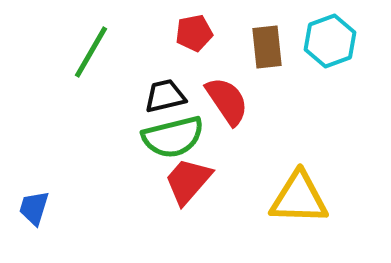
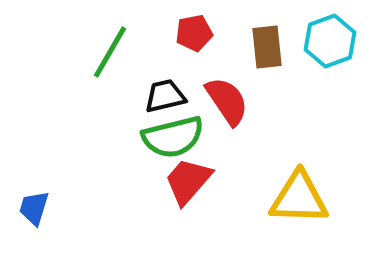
green line: moved 19 px right
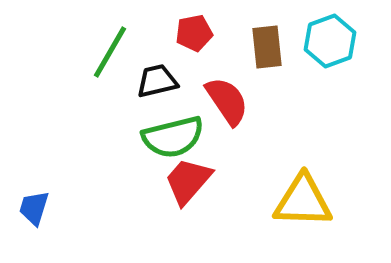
black trapezoid: moved 8 px left, 15 px up
yellow triangle: moved 4 px right, 3 px down
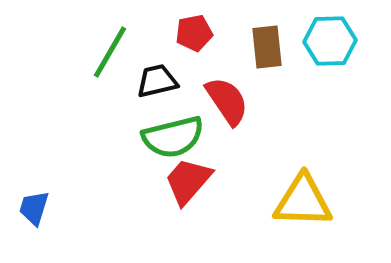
cyan hexagon: rotated 18 degrees clockwise
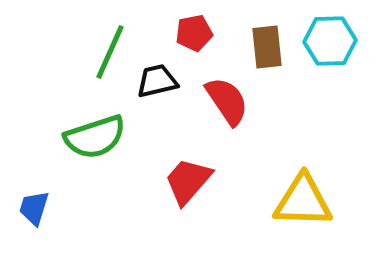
green line: rotated 6 degrees counterclockwise
green semicircle: moved 78 px left; rotated 4 degrees counterclockwise
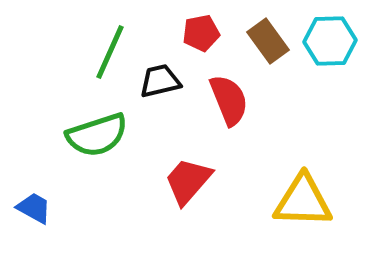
red pentagon: moved 7 px right
brown rectangle: moved 1 px right, 6 px up; rotated 30 degrees counterclockwise
black trapezoid: moved 3 px right
red semicircle: moved 2 px right, 1 px up; rotated 12 degrees clockwise
green semicircle: moved 2 px right, 2 px up
blue trapezoid: rotated 102 degrees clockwise
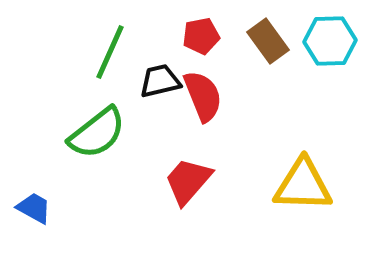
red pentagon: moved 3 px down
red semicircle: moved 26 px left, 4 px up
green semicircle: moved 2 px up; rotated 20 degrees counterclockwise
yellow triangle: moved 16 px up
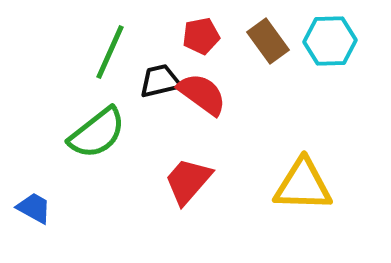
red semicircle: moved 1 px left, 2 px up; rotated 32 degrees counterclockwise
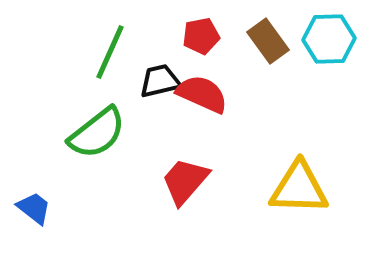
cyan hexagon: moved 1 px left, 2 px up
red semicircle: rotated 12 degrees counterclockwise
red trapezoid: moved 3 px left
yellow triangle: moved 4 px left, 3 px down
blue trapezoid: rotated 9 degrees clockwise
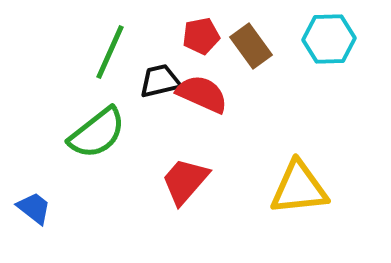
brown rectangle: moved 17 px left, 5 px down
yellow triangle: rotated 8 degrees counterclockwise
